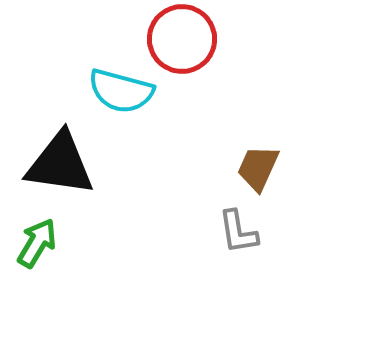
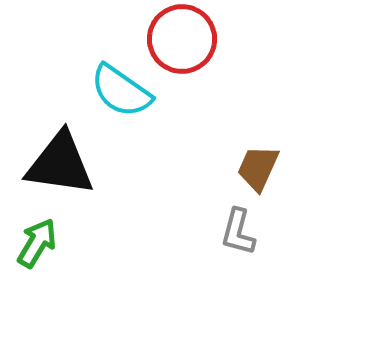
cyan semicircle: rotated 20 degrees clockwise
gray L-shape: rotated 24 degrees clockwise
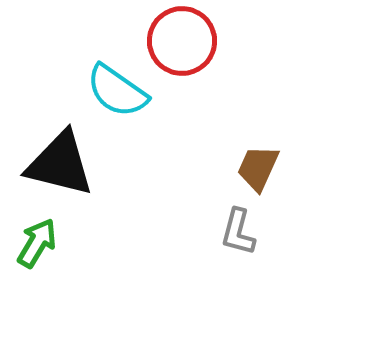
red circle: moved 2 px down
cyan semicircle: moved 4 px left
black triangle: rotated 6 degrees clockwise
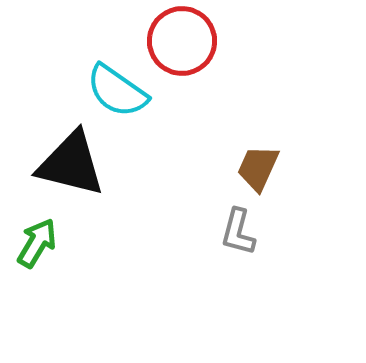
black triangle: moved 11 px right
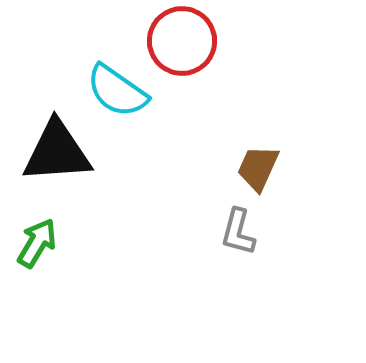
black triangle: moved 14 px left, 12 px up; rotated 18 degrees counterclockwise
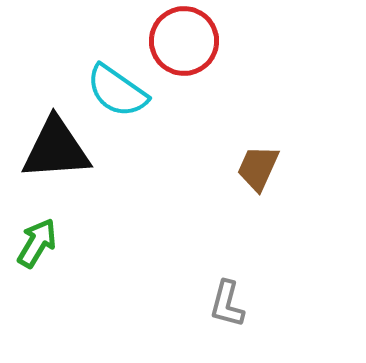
red circle: moved 2 px right
black triangle: moved 1 px left, 3 px up
gray L-shape: moved 11 px left, 72 px down
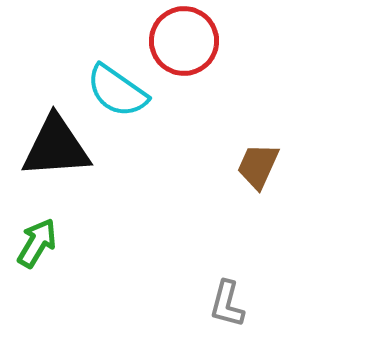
black triangle: moved 2 px up
brown trapezoid: moved 2 px up
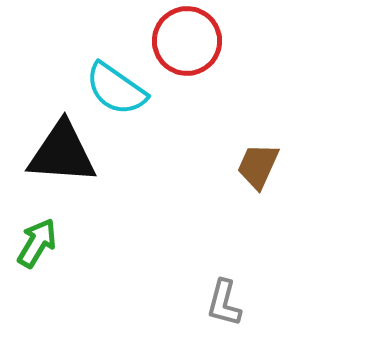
red circle: moved 3 px right
cyan semicircle: moved 1 px left, 2 px up
black triangle: moved 6 px right, 6 px down; rotated 8 degrees clockwise
gray L-shape: moved 3 px left, 1 px up
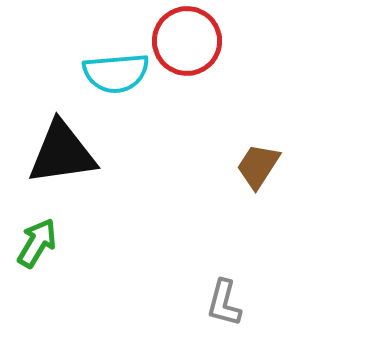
cyan semicircle: moved 16 px up; rotated 40 degrees counterclockwise
black triangle: rotated 12 degrees counterclockwise
brown trapezoid: rotated 9 degrees clockwise
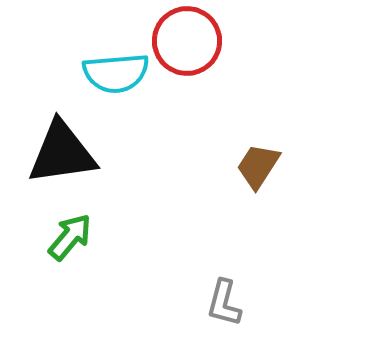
green arrow: moved 33 px right, 6 px up; rotated 9 degrees clockwise
